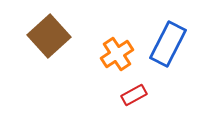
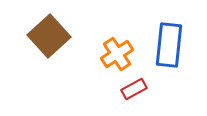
blue rectangle: moved 1 px right, 1 px down; rotated 21 degrees counterclockwise
red rectangle: moved 6 px up
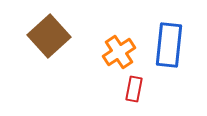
orange cross: moved 2 px right, 2 px up
red rectangle: rotated 50 degrees counterclockwise
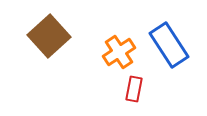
blue rectangle: rotated 39 degrees counterclockwise
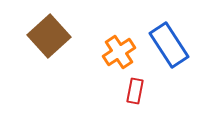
red rectangle: moved 1 px right, 2 px down
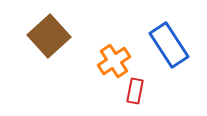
orange cross: moved 5 px left, 9 px down
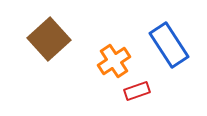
brown square: moved 3 px down
red rectangle: moved 2 px right; rotated 60 degrees clockwise
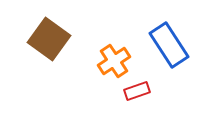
brown square: rotated 12 degrees counterclockwise
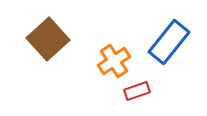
brown square: moved 1 px left; rotated 12 degrees clockwise
blue rectangle: moved 3 px up; rotated 72 degrees clockwise
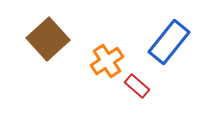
orange cross: moved 7 px left
red rectangle: moved 5 px up; rotated 60 degrees clockwise
